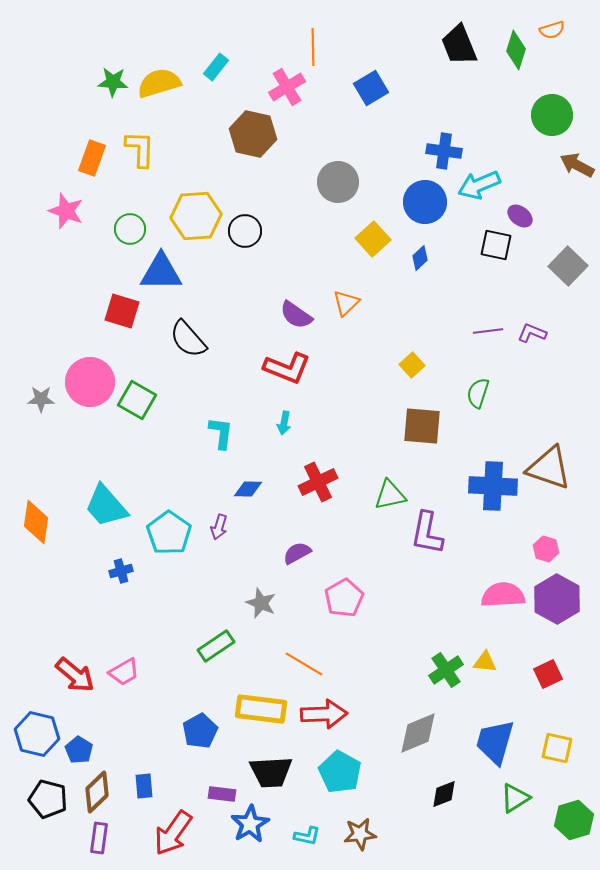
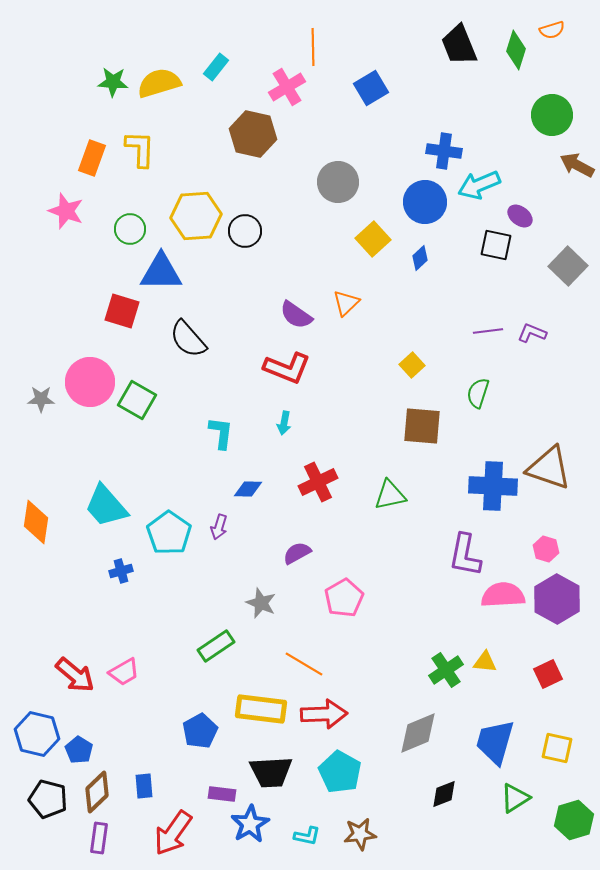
purple L-shape at (427, 533): moved 38 px right, 22 px down
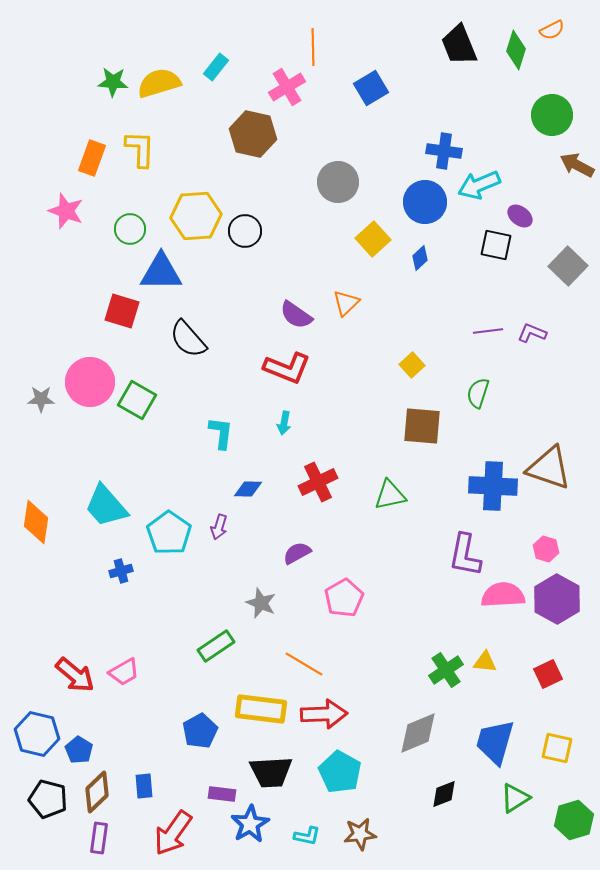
orange semicircle at (552, 30): rotated 10 degrees counterclockwise
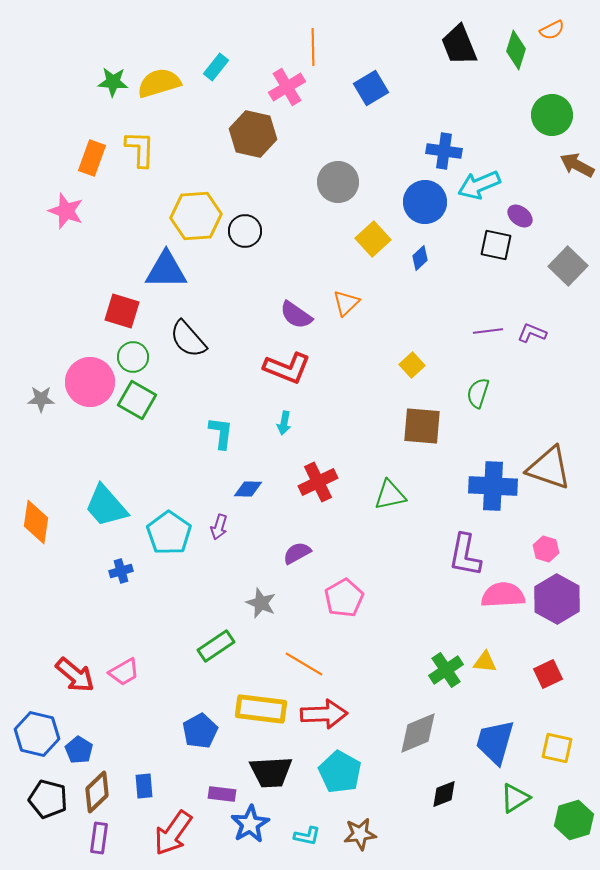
green circle at (130, 229): moved 3 px right, 128 px down
blue triangle at (161, 272): moved 5 px right, 2 px up
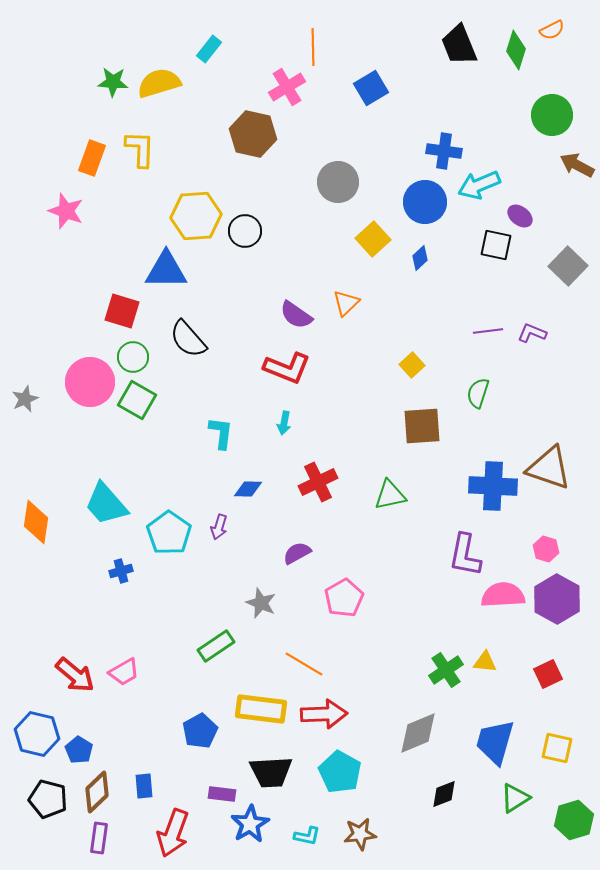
cyan rectangle at (216, 67): moved 7 px left, 18 px up
gray star at (41, 399): moved 16 px left; rotated 24 degrees counterclockwise
brown square at (422, 426): rotated 9 degrees counterclockwise
cyan trapezoid at (106, 506): moved 2 px up
red arrow at (173, 833): rotated 15 degrees counterclockwise
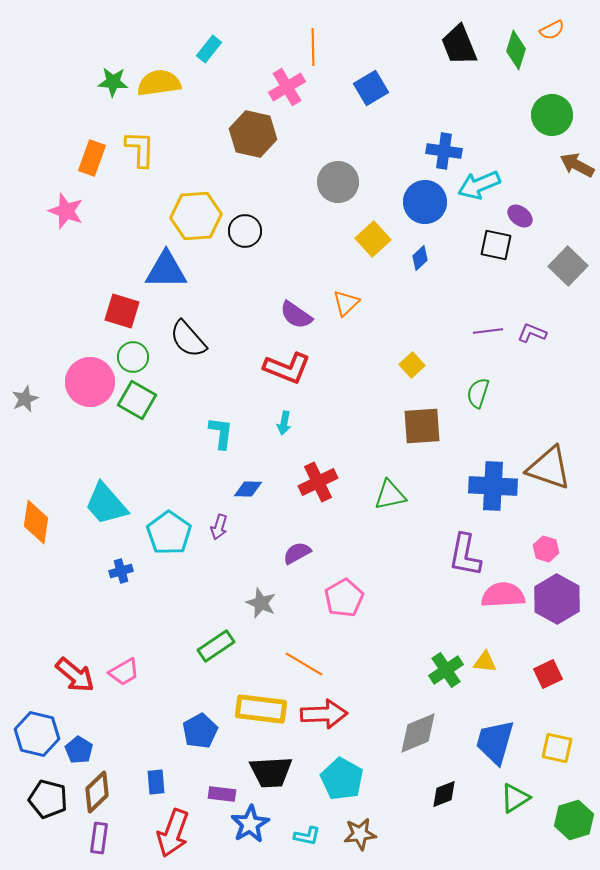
yellow semicircle at (159, 83): rotated 9 degrees clockwise
cyan pentagon at (340, 772): moved 2 px right, 7 px down
blue rectangle at (144, 786): moved 12 px right, 4 px up
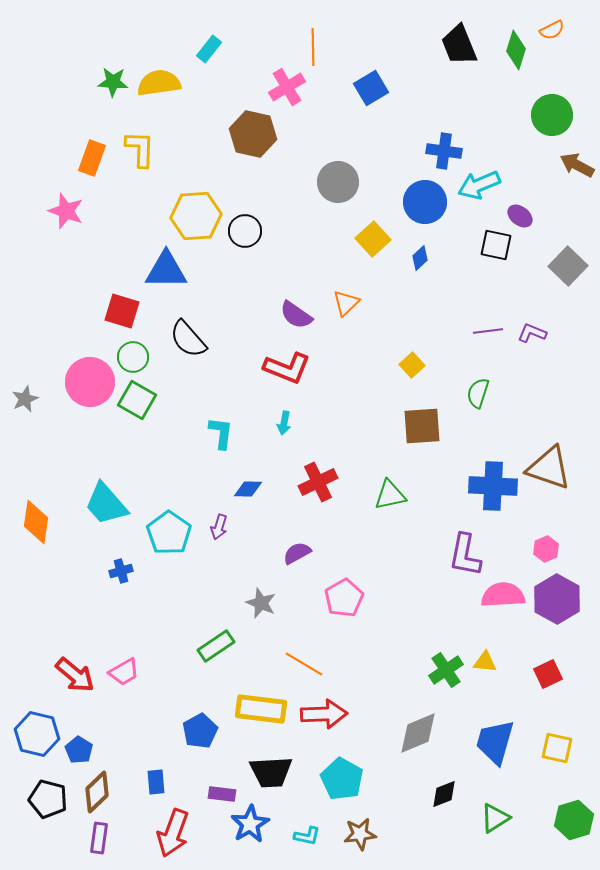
pink hexagon at (546, 549): rotated 20 degrees clockwise
green triangle at (515, 798): moved 20 px left, 20 px down
